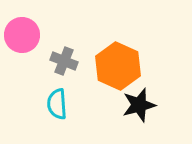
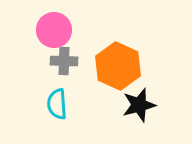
pink circle: moved 32 px right, 5 px up
gray cross: rotated 20 degrees counterclockwise
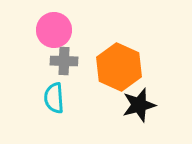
orange hexagon: moved 1 px right, 1 px down
cyan semicircle: moved 3 px left, 6 px up
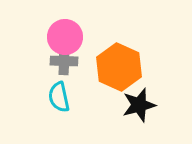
pink circle: moved 11 px right, 7 px down
cyan semicircle: moved 5 px right, 1 px up; rotated 8 degrees counterclockwise
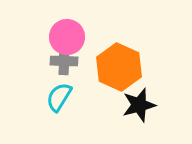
pink circle: moved 2 px right
cyan semicircle: rotated 44 degrees clockwise
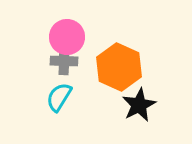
black star: rotated 12 degrees counterclockwise
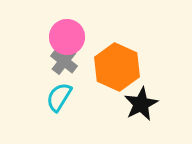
gray cross: rotated 36 degrees clockwise
orange hexagon: moved 2 px left
black star: moved 2 px right, 1 px up
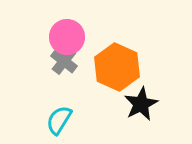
cyan semicircle: moved 23 px down
